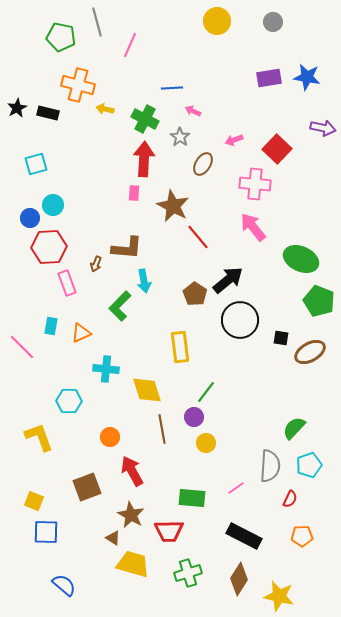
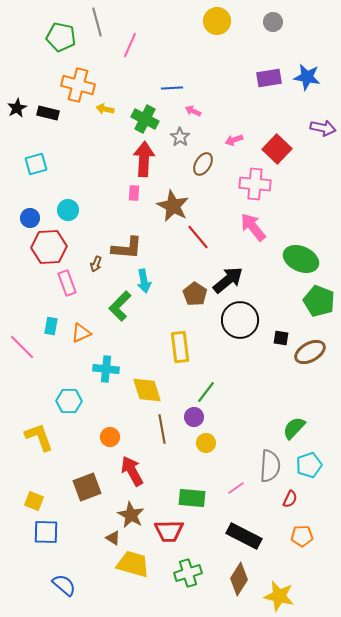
cyan circle at (53, 205): moved 15 px right, 5 px down
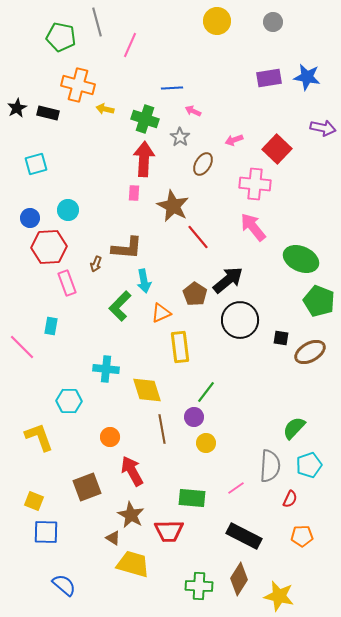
green cross at (145, 119): rotated 8 degrees counterclockwise
orange triangle at (81, 333): moved 80 px right, 20 px up
green cross at (188, 573): moved 11 px right, 13 px down; rotated 20 degrees clockwise
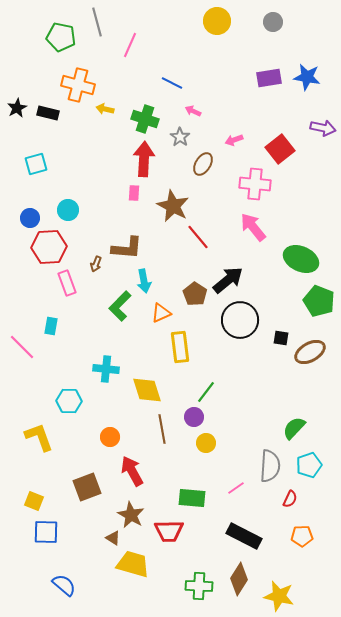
blue line at (172, 88): moved 5 px up; rotated 30 degrees clockwise
red square at (277, 149): moved 3 px right; rotated 8 degrees clockwise
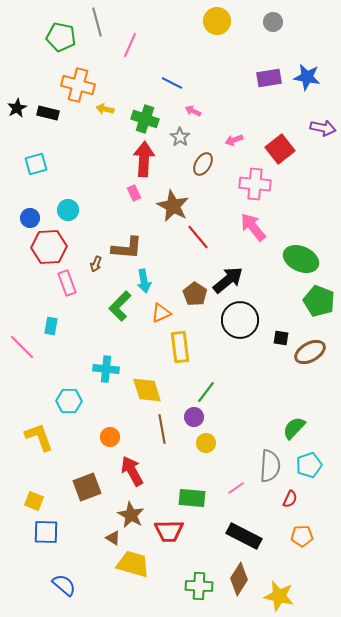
pink rectangle at (134, 193): rotated 28 degrees counterclockwise
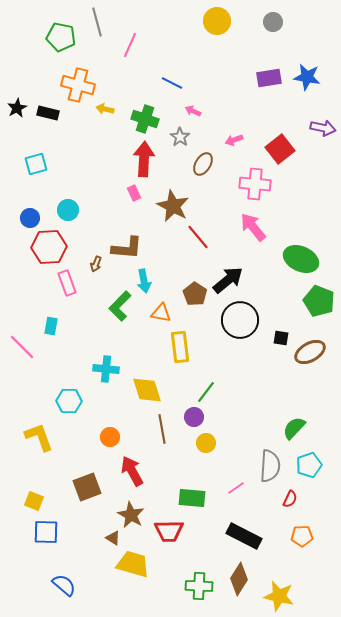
orange triangle at (161, 313): rotated 35 degrees clockwise
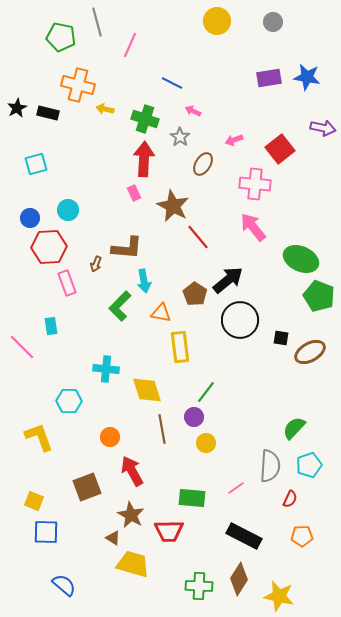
green pentagon at (319, 301): moved 5 px up
cyan rectangle at (51, 326): rotated 18 degrees counterclockwise
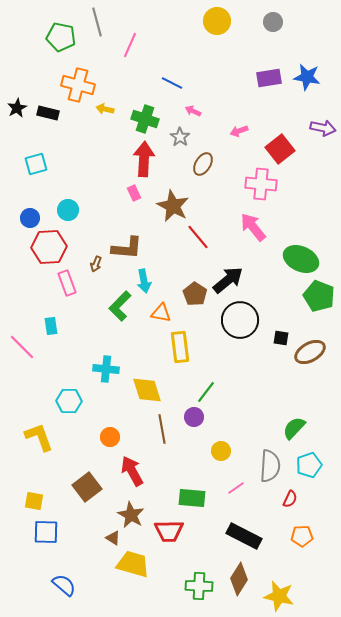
pink arrow at (234, 140): moved 5 px right, 9 px up
pink cross at (255, 184): moved 6 px right
yellow circle at (206, 443): moved 15 px right, 8 px down
brown square at (87, 487): rotated 16 degrees counterclockwise
yellow square at (34, 501): rotated 12 degrees counterclockwise
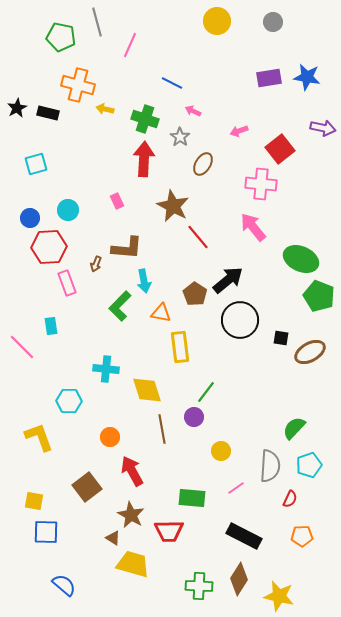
pink rectangle at (134, 193): moved 17 px left, 8 px down
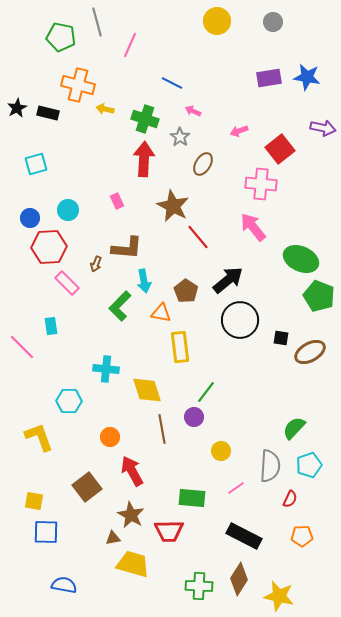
pink rectangle at (67, 283): rotated 25 degrees counterclockwise
brown pentagon at (195, 294): moved 9 px left, 3 px up
brown triangle at (113, 538): rotated 42 degrees counterclockwise
blue semicircle at (64, 585): rotated 30 degrees counterclockwise
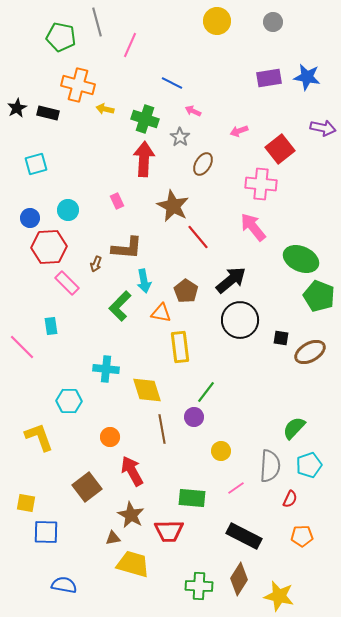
black arrow at (228, 280): moved 3 px right
yellow square at (34, 501): moved 8 px left, 2 px down
